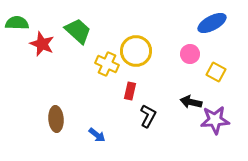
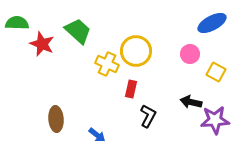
red rectangle: moved 1 px right, 2 px up
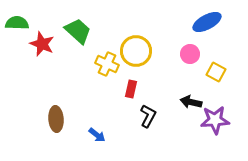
blue ellipse: moved 5 px left, 1 px up
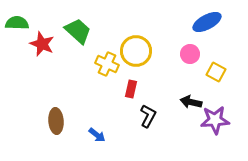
brown ellipse: moved 2 px down
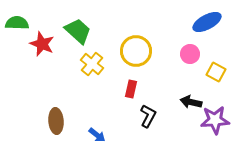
yellow cross: moved 15 px left; rotated 15 degrees clockwise
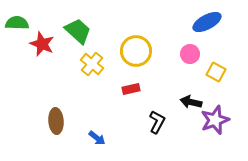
red rectangle: rotated 66 degrees clockwise
black L-shape: moved 9 px right, 6 px down
purple star: rotated 16 degrees counterclockwise
blue arrow: moved 3 px down
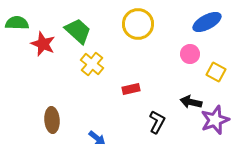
red star: moved 1 px right
yellow circle: moved 2 px right, 27 px up
brown ellipse: moved 4 px left, 1 px up
